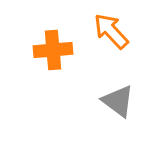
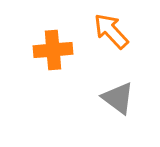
gray triangle: moved 3 px up
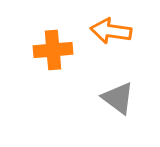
orange arrow: rotated 39 degrees counterclockwise
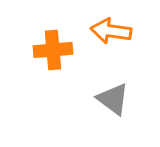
gray triangle: moved 5 px left, 1 px down
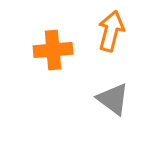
orange arrow: rotated 96 degrees clockwise
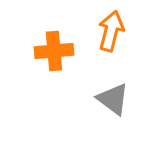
orange cross: moved 1 px right, 1 px down
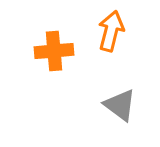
gray triangle: moved 7 px right, 6 px down
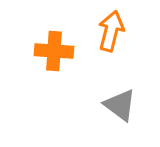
orange cross: rotated 9 degrees clockwise
